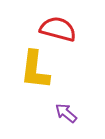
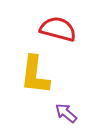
yellow L-shape: moved 5 px down
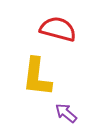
yellow L-shape: moved 2 px right, 2 px down
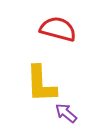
yellow L-shape: moved 4 px right, 7 px down; rotated 9 degrees counterclockwise
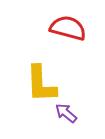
red semicircle: moved 10 px right, 1 px up
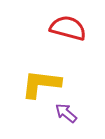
yellow L-shape: rotated 99 degrees clockwise
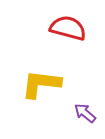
purple arrow: moved 19 px right
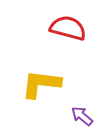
purple arrow: moved 3 px left, 3 px down
